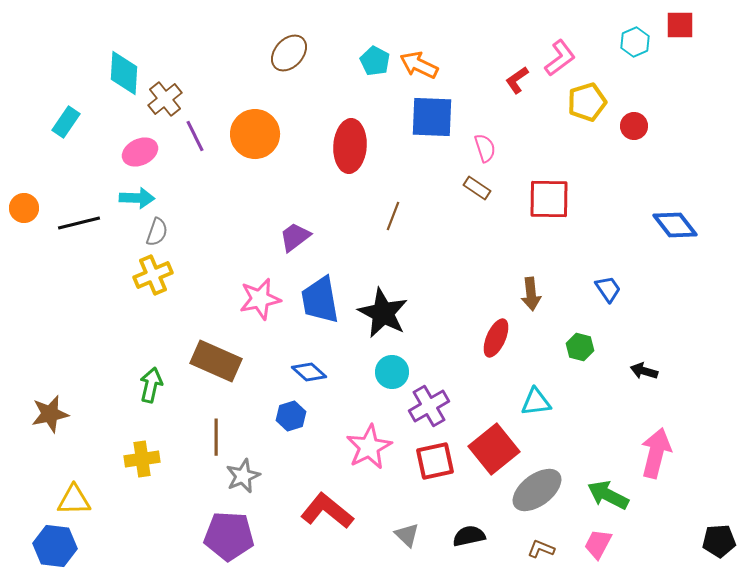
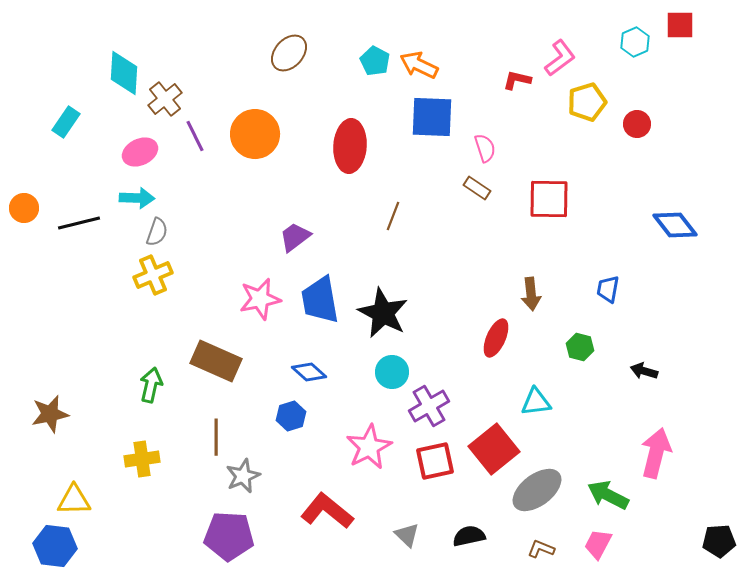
red L-shape at (517, 80): rotated 48 degrees clockwise
red circle at (634, 126): moved 3 px right, 2 px up
blue trapezoid at (608, 289): rotated 136 degrees counterclockwise
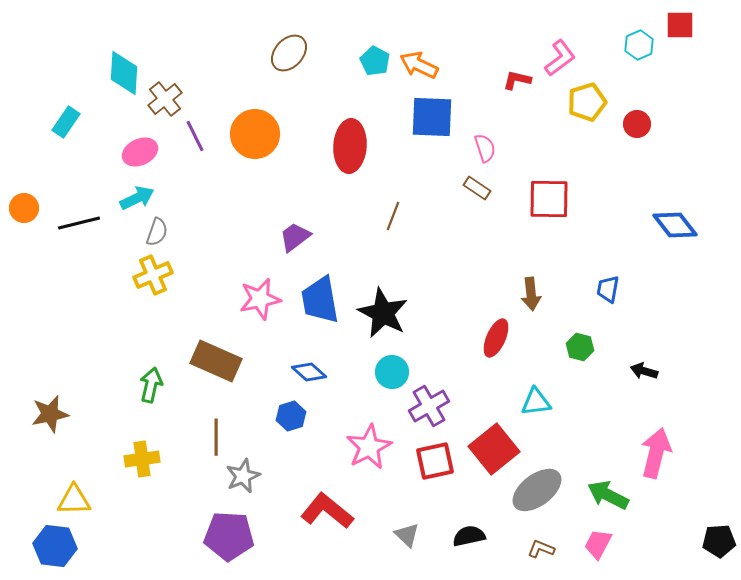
cyan hexagon at (635, 42): moved 4 px right, 3 px down
cyan arrow at (137, 198): rotated 28 degrees counterclockwise
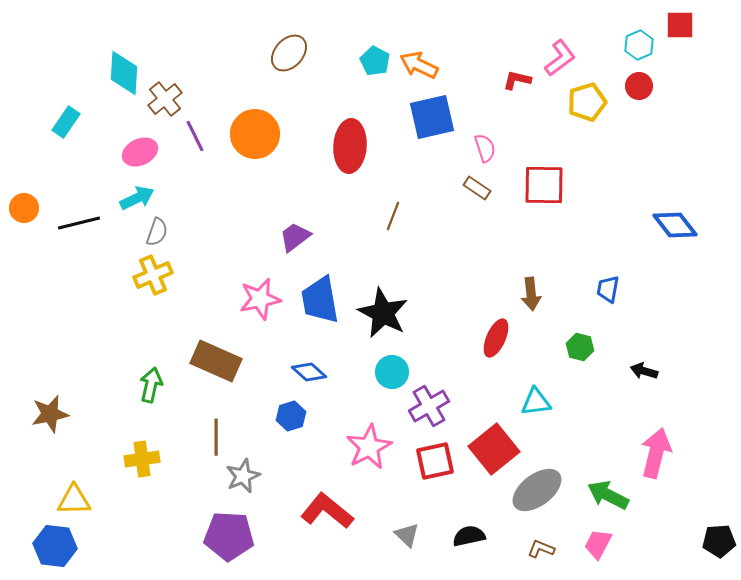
blue square at (432, 117): rotated 15 degrees counterclockwise
red circle at (637, 124): moved 2 px right, 38 px up
red square at (549, 199): moved 5 px left, 14 px up
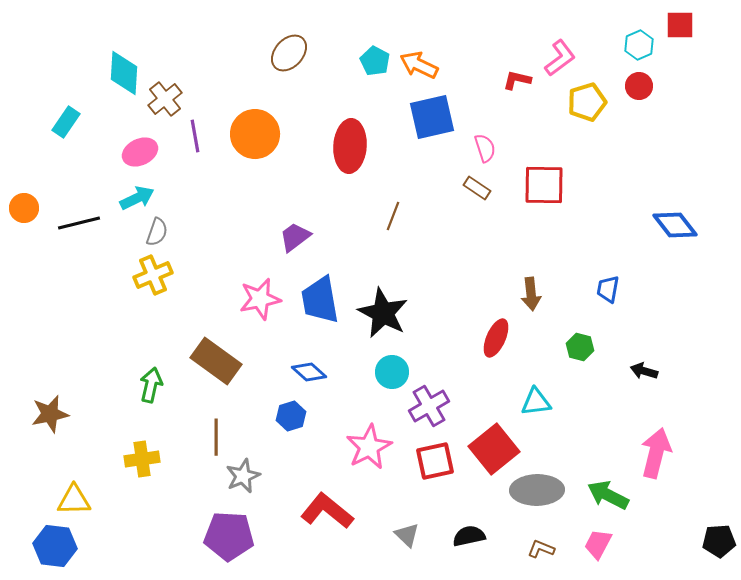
purple line at (195, 136): rotated 16 degrees clockwise
brown rectangle at (216, 361): rotated 12 degrees clockwise
gray ellipse at (537, 490): rotated 36 degrees clockwise
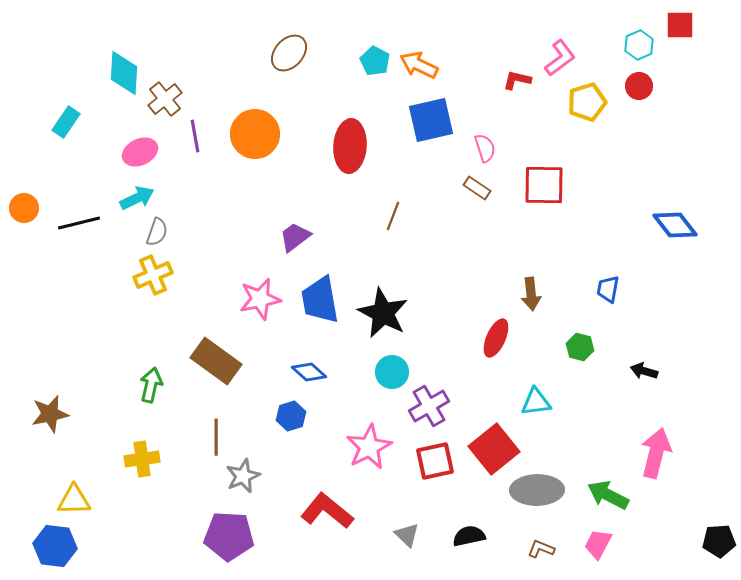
blue square at (432, 117): moved 1 px left, 3 px down
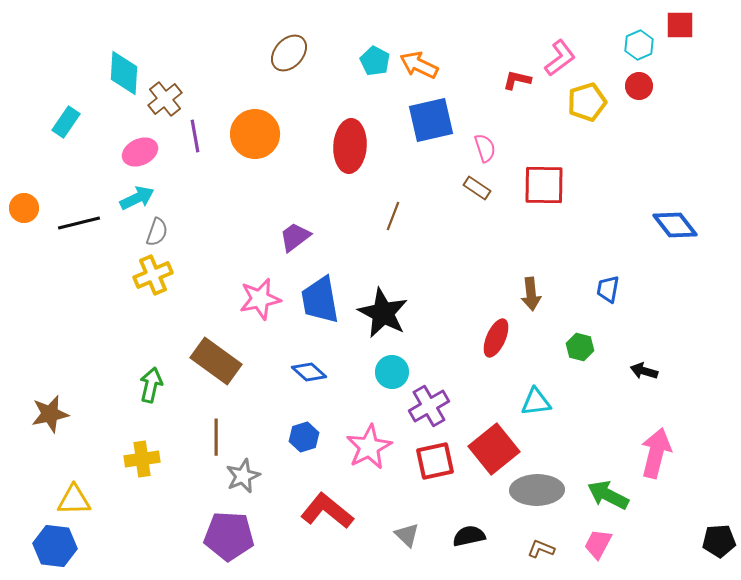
blue hexagon at (291, 416): moved 13 px right, 21 px down
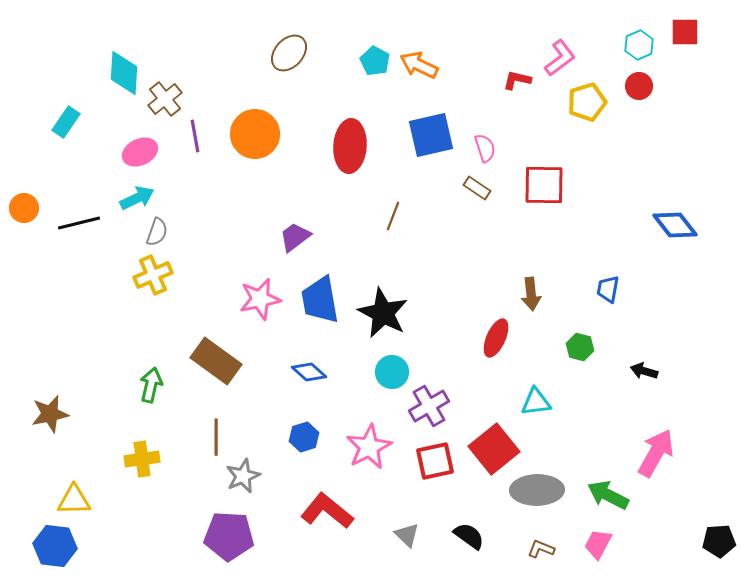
red square at (680, 25): moved 5 px right, 7 px down
blue square at (431, 120): moved 15 px down
pink arrow at (656, 453): rotated 15 degrees clockwise
black semicircle at (469, 536): rotated 48 degrees clockwise
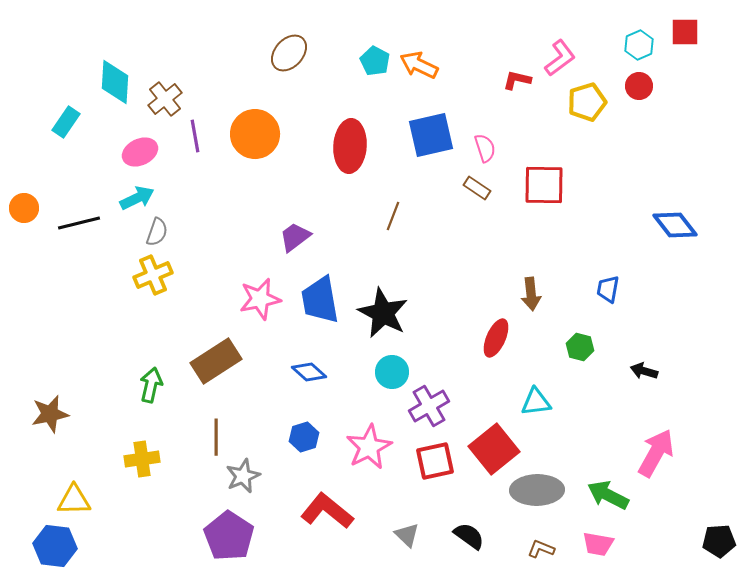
cyan diamond at (124, 73): moved 9 px left, 9 px down
brown rectangle at (216, 361): rotated 69 degrees counterclockwise
purple pentagon at (229, 536): rotated 30 degrees clockwise
pink trapezoid at (598, 544): rotated 108 degrees counterclockwise
